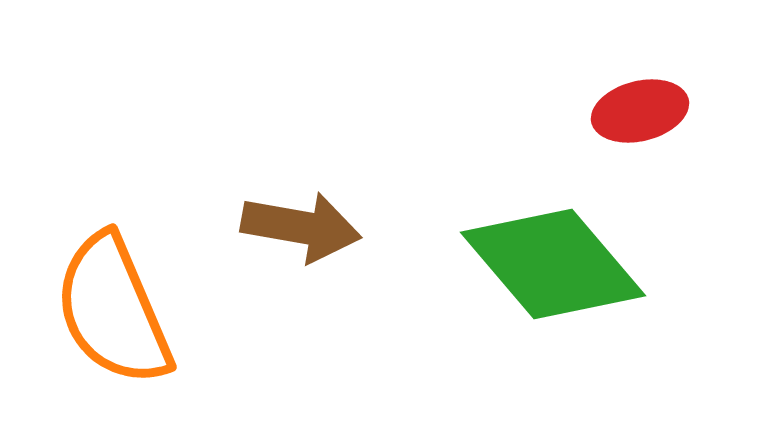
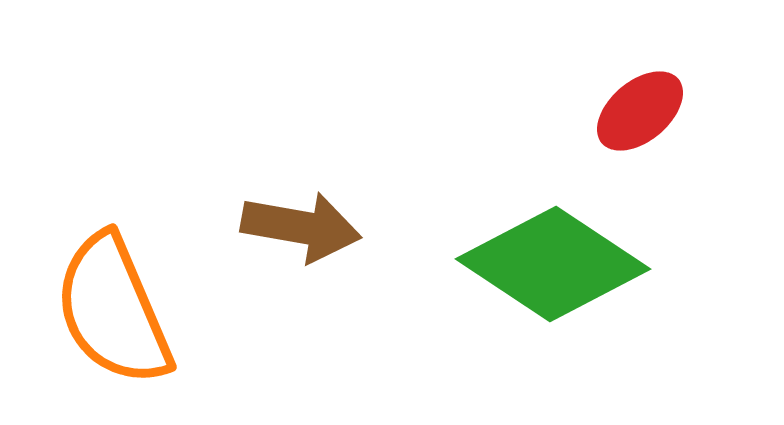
red ellipse: rotated 26 degrees counterclockwise
green diamond: rotated 16 degrees counterclockwise
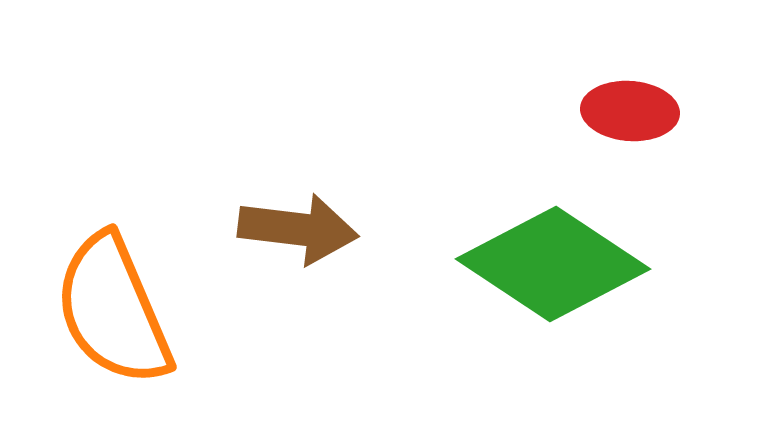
red ellipse: moved 10 px left; rotated 44 degrees clockwise
brown arrow: moved 3 px left, 2 px down; rotated 3 degrees counterclockwise
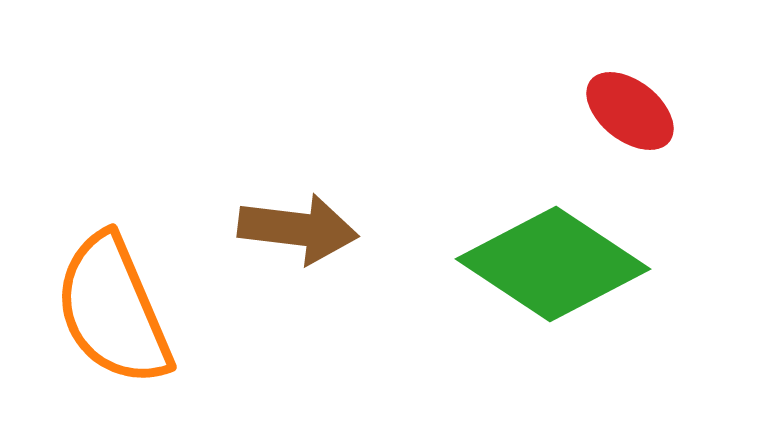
red ellipse: rotated 34 degrees clockwise
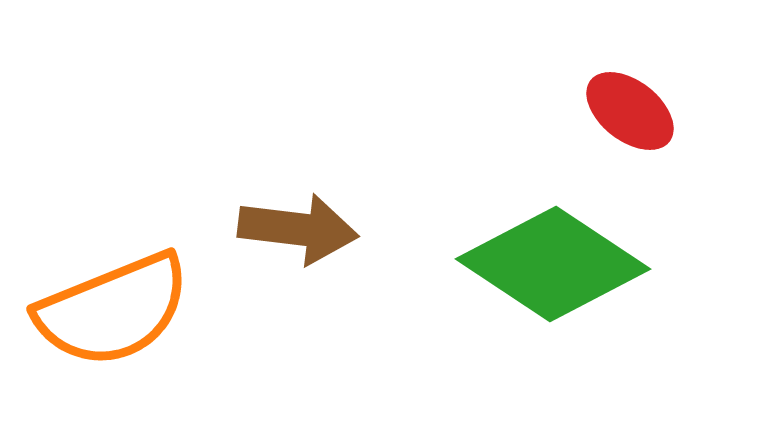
orange semicircle: rotated 89 degrees counterclockwise
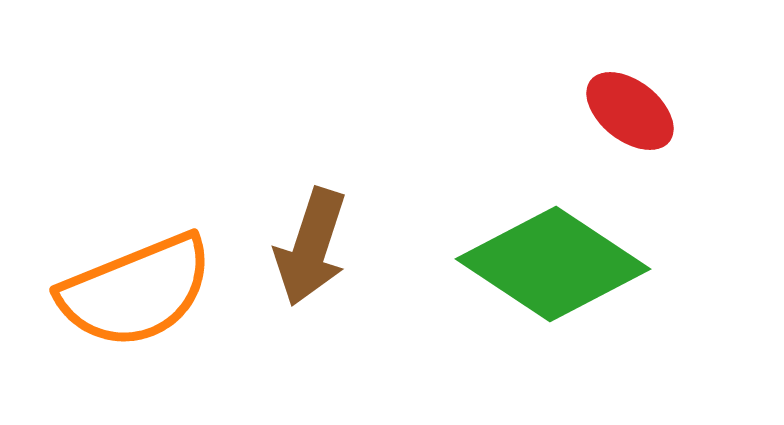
brown arrow: moved 13 px right, 18 px down; rotated 101 degrees clockwise
orange semicircle: moved 23 px right, 19 px up
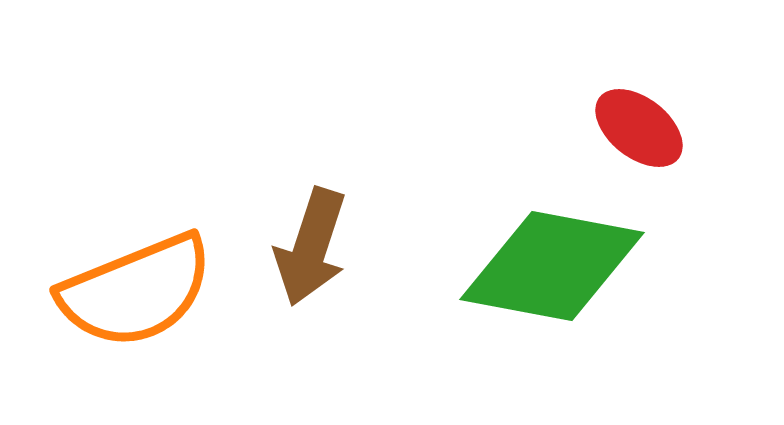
red ellipse: moved 9 px right, 17 px down
green diamond: moved 1 px left, 2 px down; rotated 23 degrees counterclockwise
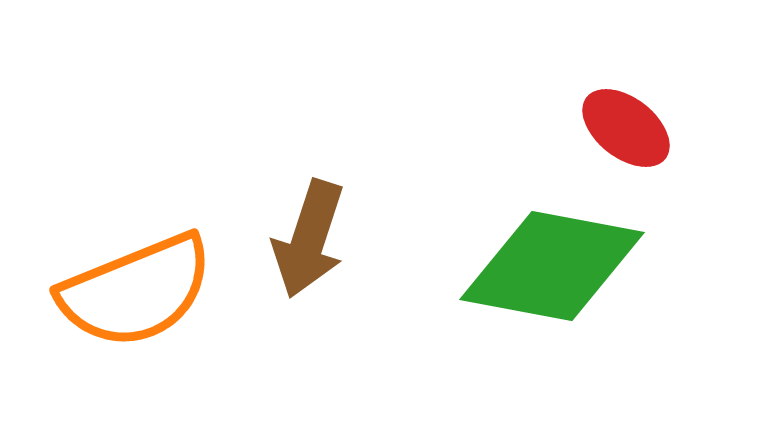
red ellipse: moved 13 px left
brown arrow: moved 2 px left, 8 px up
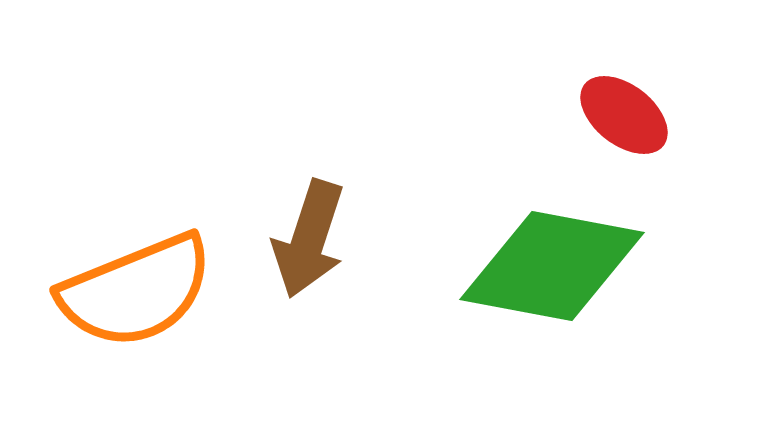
red ellipse: moved 2 px left, 13 px up
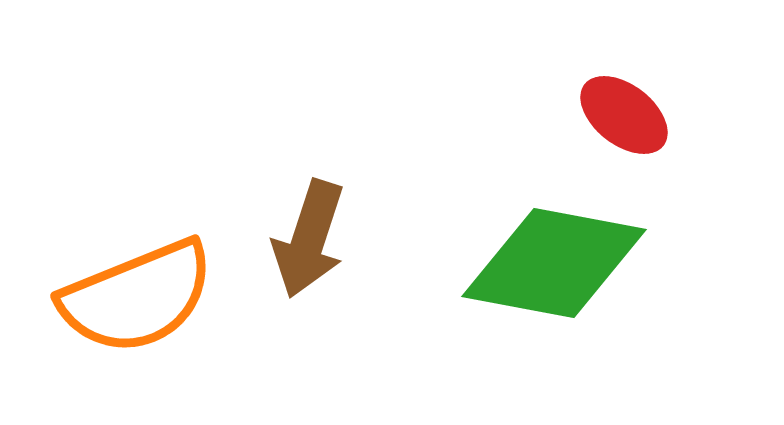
green diamond: moved 2 px right, 3 px up
orange semicircle: moved 1 px right, 6 px down
